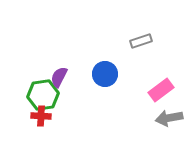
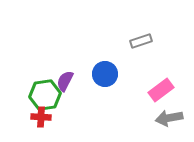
purple semicircle: moved 6 px right, 4 px down
green hexagon: moved 2 px right
red cross: moved 1 px down
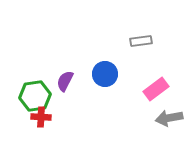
gray rectangle: rotated 10 degrees clockwise
pink rectangle: moved 5 px left, 1 px up
green hexagon: moved 10 px left, 1 px down
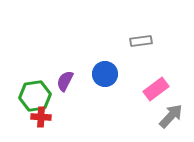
gray arrow: moved 2 px right, 2 px up; rotated 144 degrees clockwise
